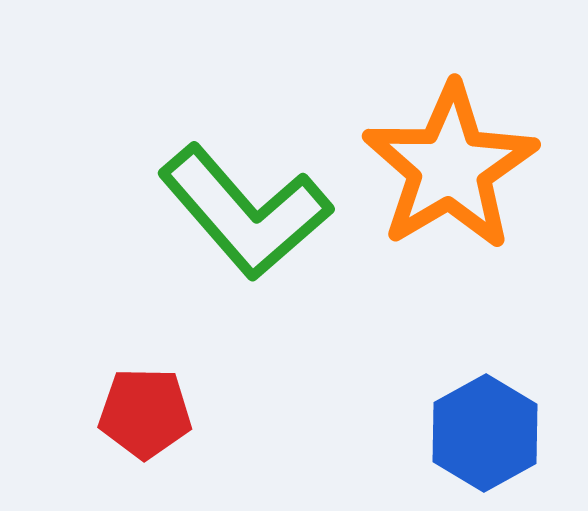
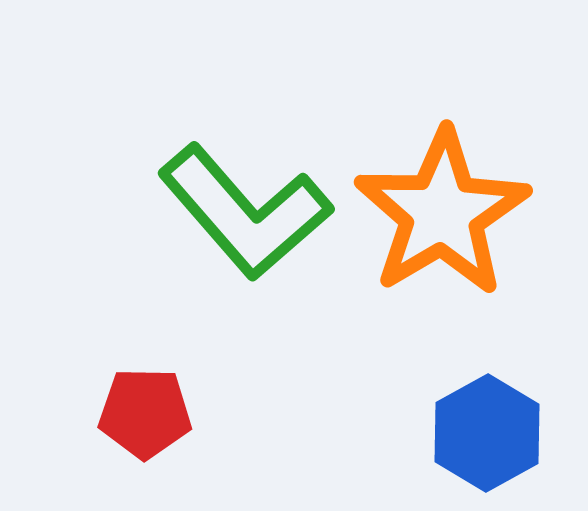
orange star: moved 8 px left, 46 px down
blue hexagon: moved 2 px right
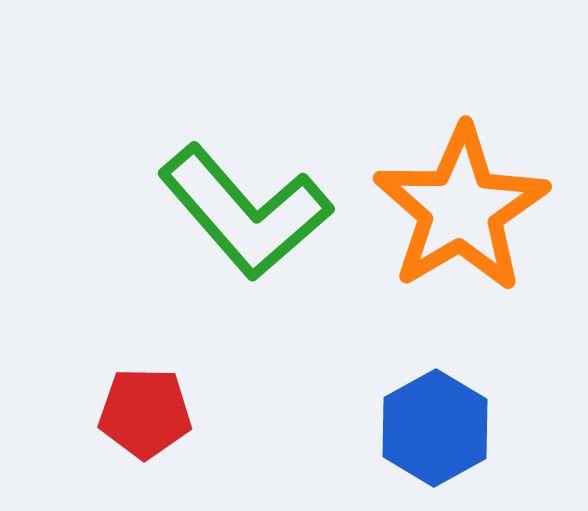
orange star: moved 19 px right, 4 px up
blue hexagon: moved 52 px left, 5 px up
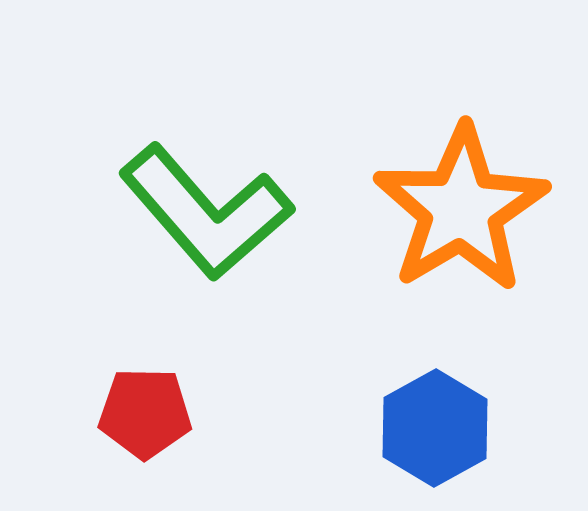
green L-shape: moved 39 px left
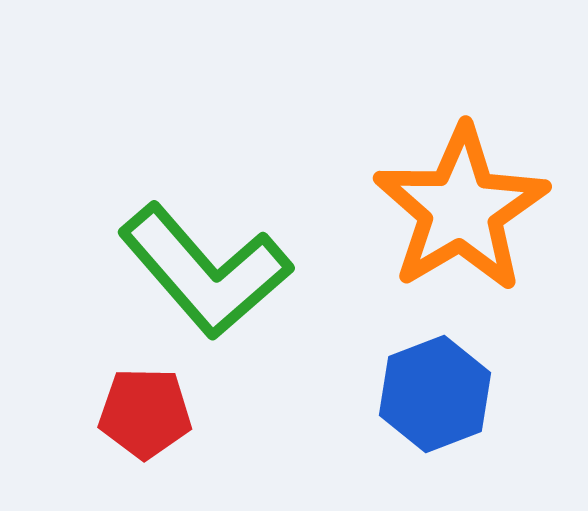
green L-shape: moved 1 px left, 59 px down
blue hexagon: moved 34 px up; rotated 8 degrees clockwise
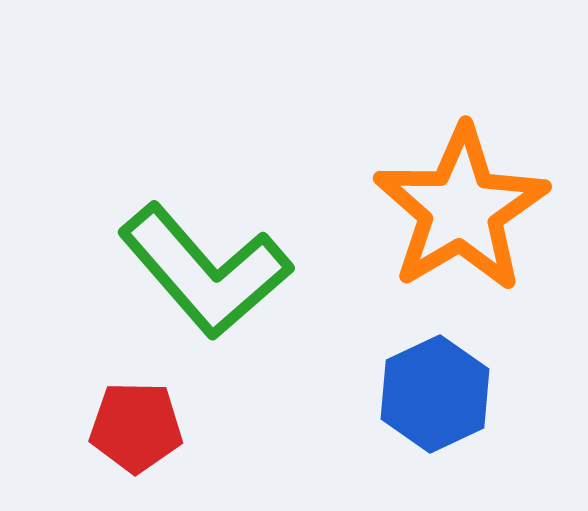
blue hexagon: rotated 4 degrees counterclockwise
red pentagon: moved 9 px left, 14 px down
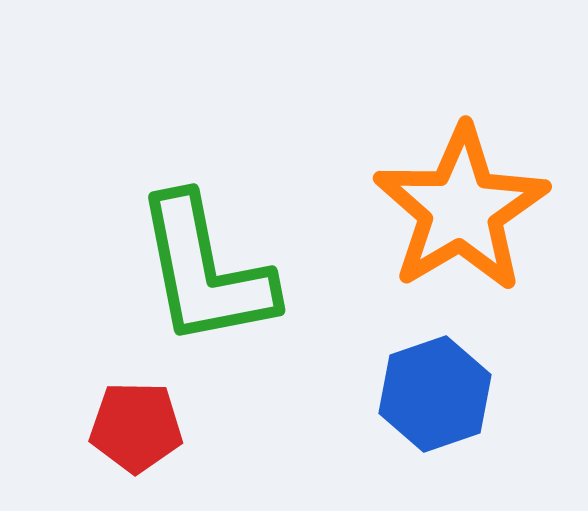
green L-shape: rotated 30 degrees clockwise
blue hexagon: rotated 6 degrees clockwise
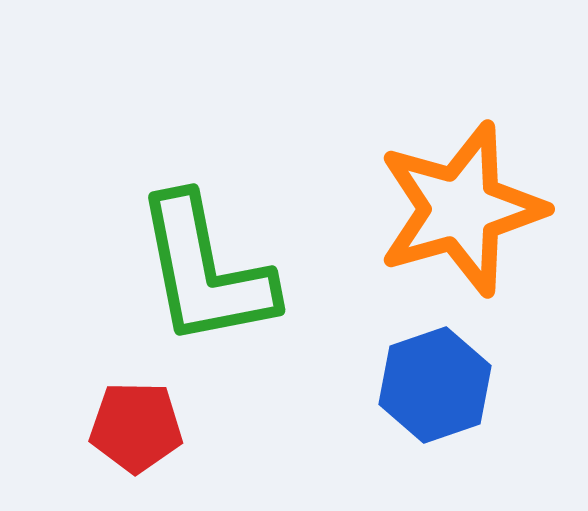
orange star: rotated 15 degrees clockwise
blue hexagon: moved 9 px up
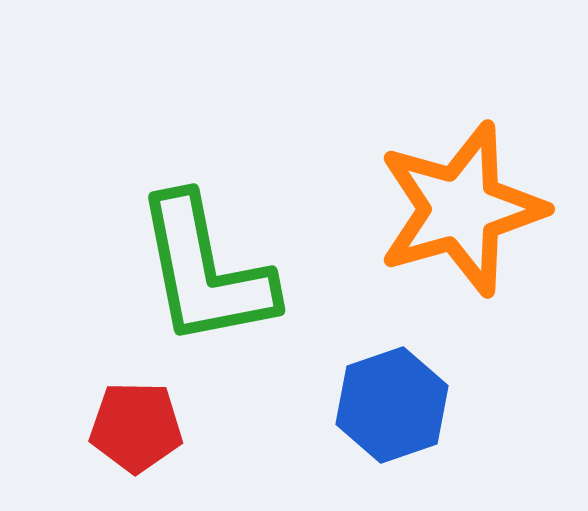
blue hexagon: moved 43 px left, 20 px down
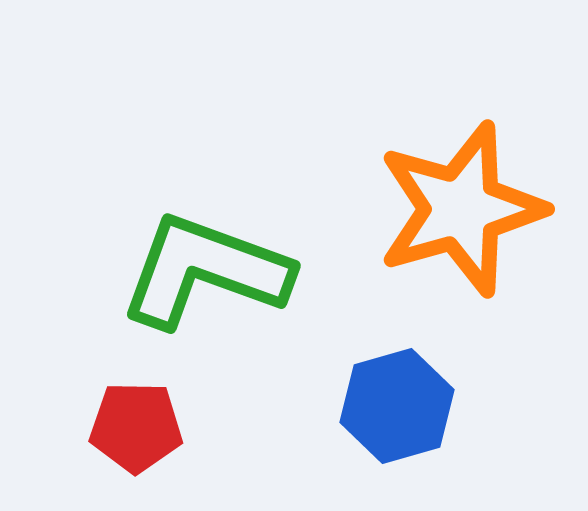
green L-shape: rotated 121 degrees clockwise
blue hexagon: moved 5 px right, 1 px down; rotated 3 degrees clockwise
